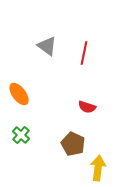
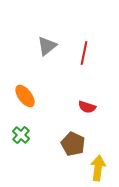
gray triangle: rotated 45 degrees clockwise
orange ellipse: moved 6 px right, 2 px down
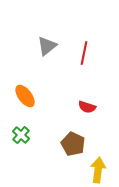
yellow arrow: moved 2 px down
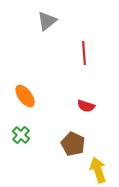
gray triangle: moved 25 px up
red line: rotated 15 degrees counterclockwise
red semicircle: moved 1 px left, 1 px up
yellow arrow: rotated 25 degrees counterclockwise
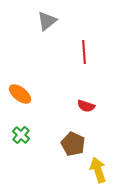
red line: moved 1 px up
orange ellipse: moved 5 px left, 2 px up; rotated 15 degrees counterclockwise
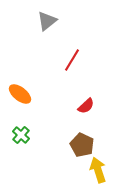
red line: moved 12 px left, 8 px down; rotated 35 degrees clockwise
red semicircle: rotated 60 degrees counterclockwise
brown pentagon: moved 9 px right, 1 px down
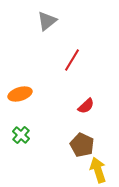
orange ellipse: rotated 55 degrees counterclockwise
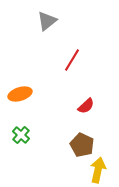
yellow arrow: rotated 30 degrees clockwise
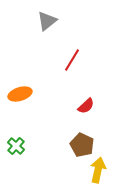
green cross: moved 5 px left, 11 px down
